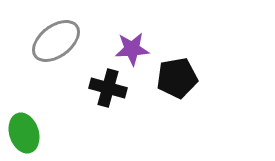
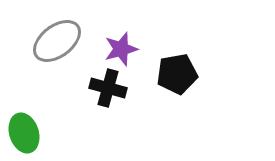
gray ellipse: moved 1 px right
purple star: moved 11 px left; rotated 12 degrees counterclockwise
black pentagon: moved 4 px up
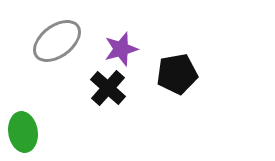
black cross: rotated 27 degrees clockwise
green ellipse: moved 1 px left, 1 px up; rotated 9 degrees clockwise
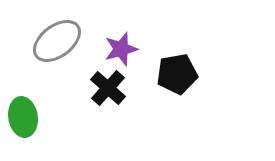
green ellipse: moved 15 px up
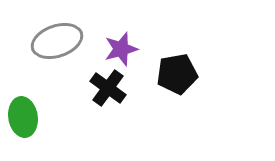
gray ellipse: rotated 18 degrees clockwise
black cross: rotated 6 degrees counterclockwise
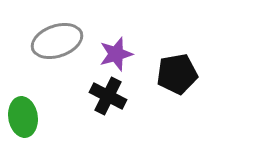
purple star: moved 5 px left, 5 px down
black cross: moved 8 px down; rotated 9 degrees counterclockwise
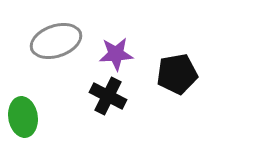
gray ellipse: moved 1 px left
purple star: rotated 12 degrees clockwise
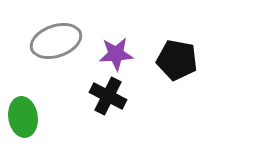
black pentagon: moved 14 px up; rotated 21 degrees clockwise
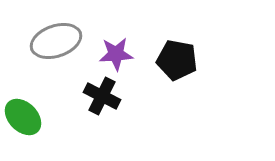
black cross: moved 6 px left
green ellipse: rotated 36 degrees counterclockwise
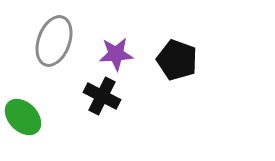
gray ellipse: moved 2 px left; rotated 51 degrees counterclockwise
black pentagon: rotated 9 degrees clockwise
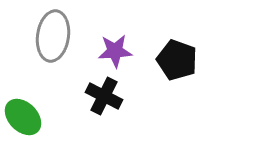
gray ellipse: moved 1 px left, 5 px up; rotated 12 degrees counterclockwise
purple star: moved 1 px left, 3 px up
black cross: moved 2 px right
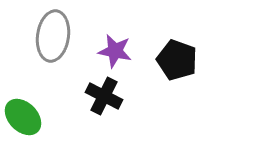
purple star: rotated 16 degrees clockwise
